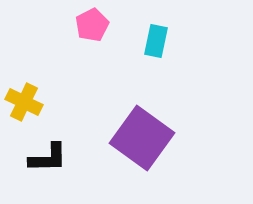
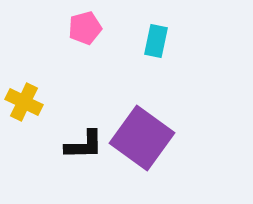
pink pentagon: moved 7 px left, 3 px down; rotated 12 degrees clockwise
black L-shape: moved 36 px right, 13 px up
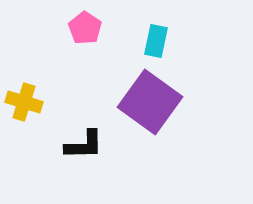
pink pentagon: rotated 24 degrees counterclockwise
yellow cross: rotated 9 degrees counterclockwise
purple square: moved 8 px right, 36 px up
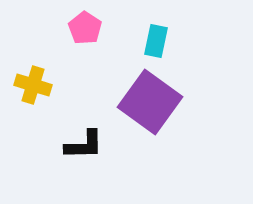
yellow cross: moved 9 px right, 17 px up
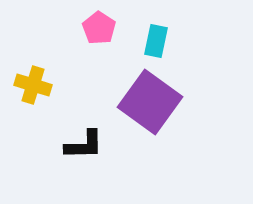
pink pentagon: moved 14 px right
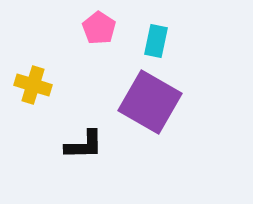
purple square: rotated 6 degrees counterclockwise
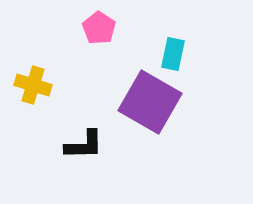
cyan rectangle: moved 17 px right, 13 px down
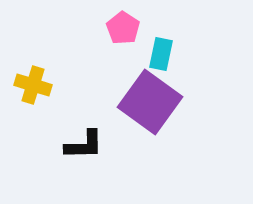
pink pentagon: moved 24 px right
cyan rectangle: moved 12 px left
purple square: rotated 6 degrees clockwise
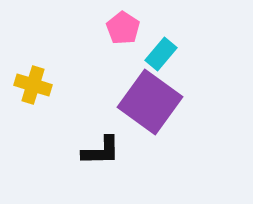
cyan rectangle: rotated 28 degrees clockwise
black L-shape: moved 17 px right, 6 px down
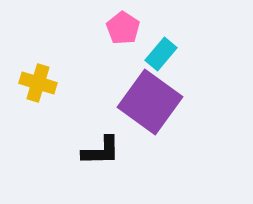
yellow cross: moved 5 px right, 2 px up
